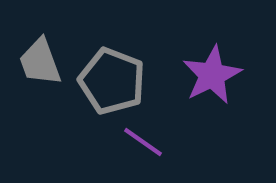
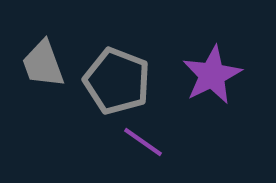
gray trapezoid: moved 3 px right, 2 px down
gray pentagon: moved 5 px right
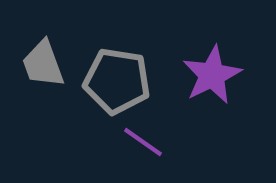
gray pentagon: rotated 12 degrees counterclockwise
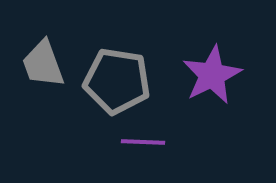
purple line: rotated 33 degrees counterclockwise
